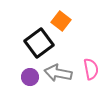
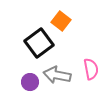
gray arrow: moved 1 px left, 2 px down
purple circle: moved 5 px down
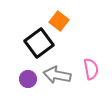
orange square: moved 2 px left
purple circle: moved 2 px left, 3 px up
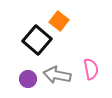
black square: moved 2 px left, 3 px up; rotated 12 degrees counterclockwise
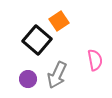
orange square: rotated 18 degrees clockwise
pink semicircle: moved 4 px right, 9 px up
gray arrow: rotated 76 degrees counterclockwise
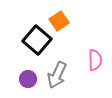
pink semicircle: rotated 10 degrees clockwise
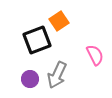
black square: rotated 28 degrees clockwise
pink semicircle: moved 5 px up; rotated 25 degrees counterclockwise
purple circle: moved 2 px right
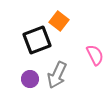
orange square: rotated 18 degrees counterclockwise
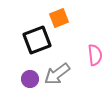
orange square: moved 3 px up; rotated 30 degrees clockwise
pink semicircle: rotated 20 degrees clockwise
gray arrow: moved 1 px up; rotated 28 degrees clockwise
